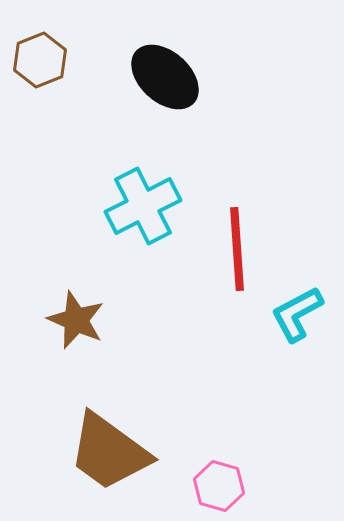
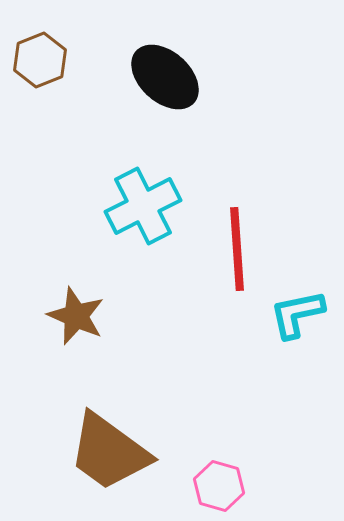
cyan L-shape: rotated 16 degrees clockwise
brown star: moved 4 px up
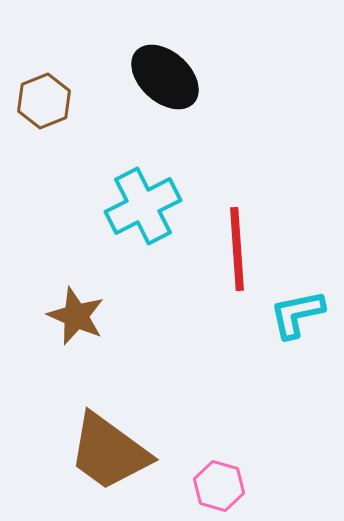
brown hexagon: moved 4 px right, 41 px down
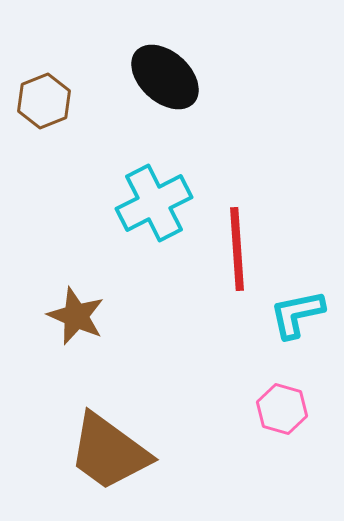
cyan cross: moved 11 px right, 3 px up
pink hexagon: moved 63 px right, 77 px up
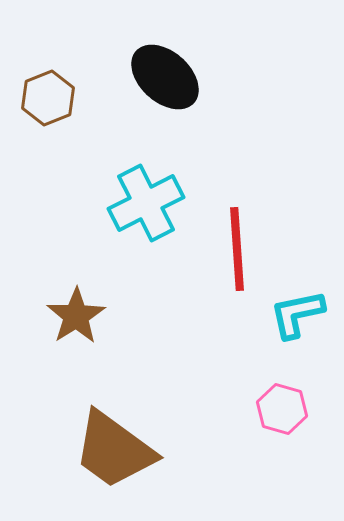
brown hexagon: moved 4 px right, 3 px up
cyan cross: moved 8 px left
brown star: rotated 16 degrees clockwise
brown trapezoid: moved 5 px right, 2 px up
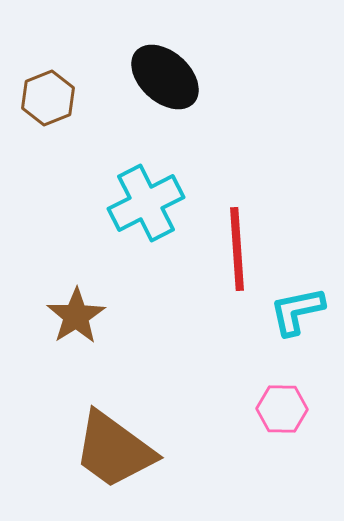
cyan L-shape: moved 3 px up
pink hexagon: rotated 15 degrees counterclockwise
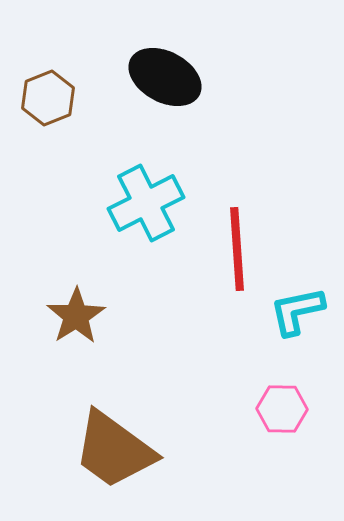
black ellipse: rotated 14 degrees counterclockwise
